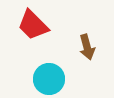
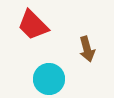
brown arrow: moved 2 px down
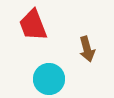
red trapezoid: rotated 24 degrees clockwise
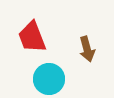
red trapezoid: moved 1 px left, 12 px down
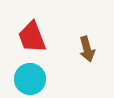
cyan circle: moved 19 px left
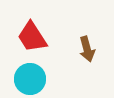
red trapezoid: rotated 12 degrees counterclockwise
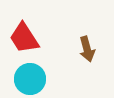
red trapezoid: moved 8 px left, 1 px down
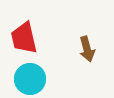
red trapezoid: rotated 20 degrees clockwise
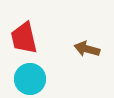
brown arrow: rotated 120 degrees clockwise
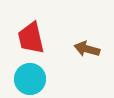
red trapezoid: moved 7 px right
